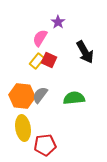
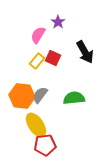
pink semicircle: moved 2 px left, 3 px up
red square: moved 4 px right, 2 px up
yellow ellipse: moved 13 px right, 3 px up; rotated 25 degrees counterclockwise
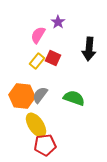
black arrow: moved 4 px right, 3 px up; rotated 35 degrees clockwise
green semicircle: rotated 25 degrees clockwise
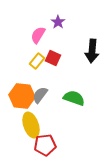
black arrow: moved 3 px right, 2 px down
yellow ellipse: moved 5 px left; rotated 15 degrees clockwise
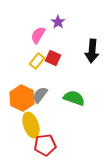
orange hexagon: moved 2 px down; rotated 20 degrees clockwise
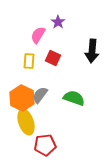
yellow rectangle: moved 8 px left; rotated 35 degrees counterclockwise
yellow ellipse: moved 5 px left, 3 px up
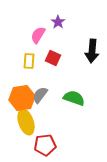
orange hexagon: rotated 25 degrees clockwise
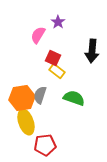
yellow rectangle: moved 28 px right, 10 px down; rotated 56 degrees counterclockwise
gray semicircle: rotated 18 degrees counterclockwise
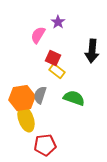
yellow ellipse: moved 3 px up
